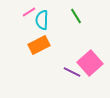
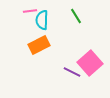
pink line: moved 1 px right, 1 px up; rotated 24 degrees clockwise
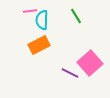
purple line: moved 2 px left, 1 px down
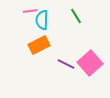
purple line: moved 4 px left, 9 px up
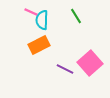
pink line: moved 1 px right, 1 px down; rotated 32 degrees clockwise
purple line: moved 1 px left, 5 px down
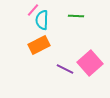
pink line: moved 2 px right, 2 px up; rotated 72 degrees counterclockwise
green line: rotated 56 degrees counterclockwise
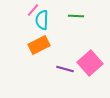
purple line: rotated 12 degrees counterclockwise
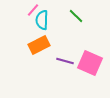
green line: rotated 42 degrees clockwise
pink square: rotated 25 degrees counterclockwise
purple line: moved 8 px up
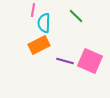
pink line: rotated 32 degrees counterclockwise
cyan semicircle: moved 2 px right, 3 px down
pink square: moved 2 px up
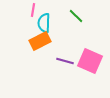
orange rectangle: moved 1 px right, 4 px up
